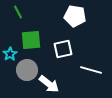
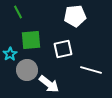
white pentagon: rotated 15 degrees counterclockwise
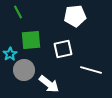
gray circle: moved 3 px left
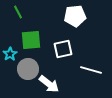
gray circle: moved 4 px right, 1 px up
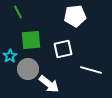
cyan star: moved 2 px down
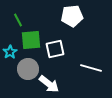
green line: moved 8 px down
white pentagon: moved 3 px left
white square: moved 8 px left
cyan star: moved 4 px up
white line: moved 2 px up
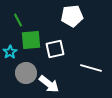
gray circle: moved 2 px left, 4 px down
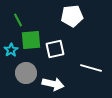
cyan star: moved 1 px right, 2 px up
white arrow: moved 4 px right; rotated 25 degrees counterclockwise
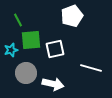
white pentagon: rotated 15 degrees counterclockwise
cyan star: rotated 16 degrees clockwise
